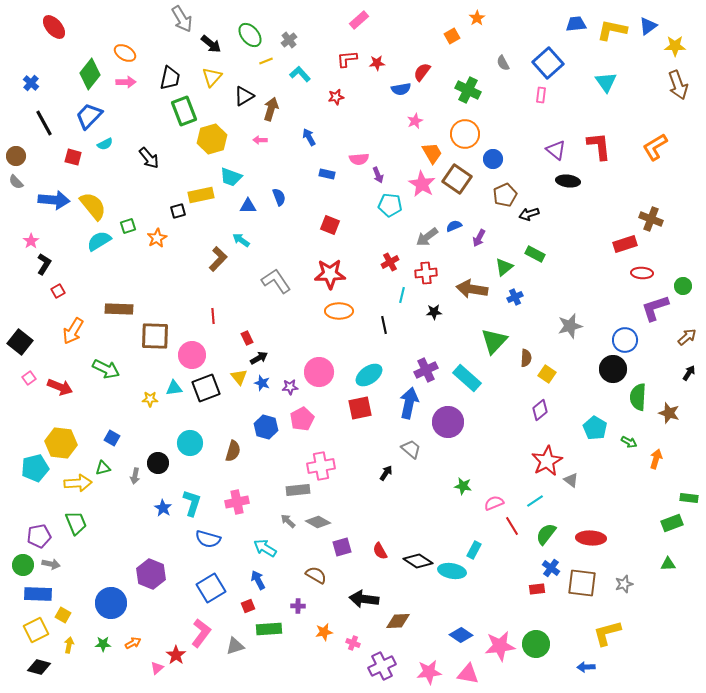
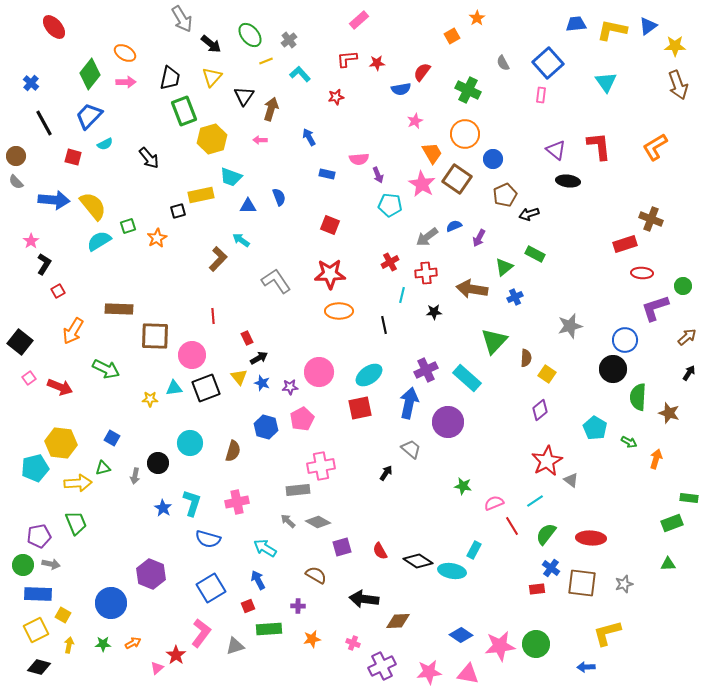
black triangle at (244, 96): rotated 25 degrees counterclockwise
orange star at (324, 632): moved 12 px left, 7 px down
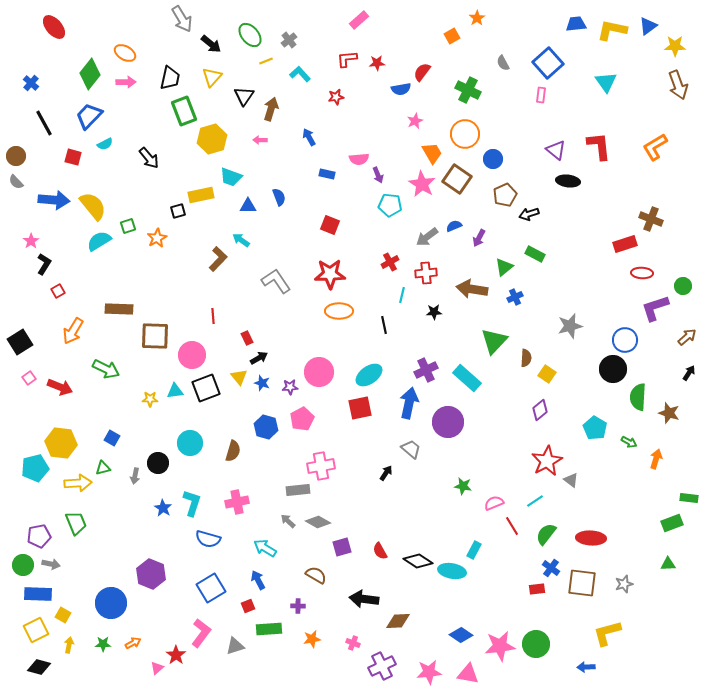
black square at (20, 342): rotated 20 degrees clockwise
cyan triangle at (174, 388): moved 1 px right, 3 px down
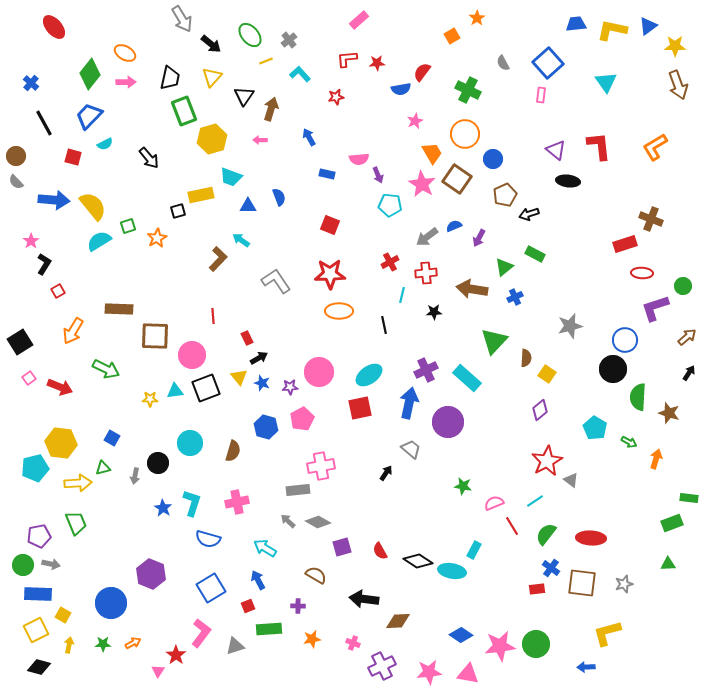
pink triangle at (157, 668): moved 1 px right, 3 px down; rotated 16 degrees counterclockwise
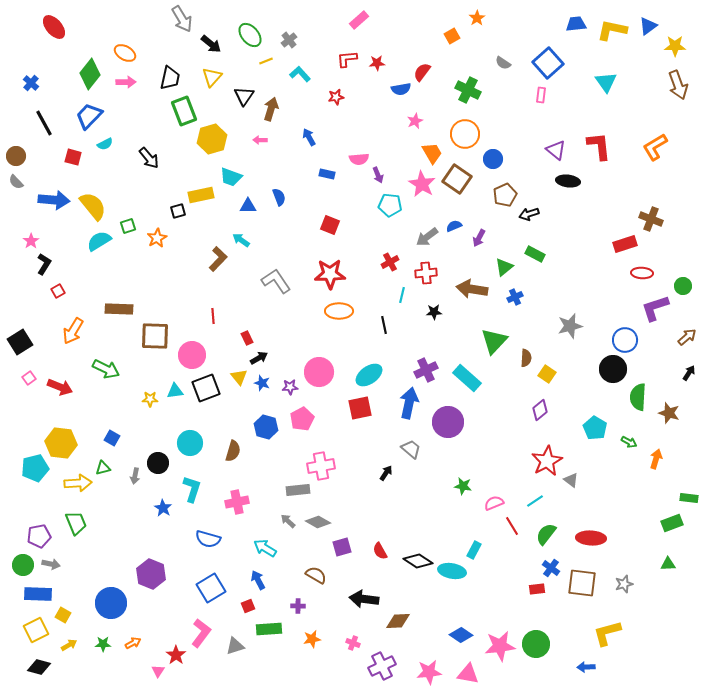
gray semicircle at (503, 63): rotated 28 degrees counterclockwise
cyan L-shape at (192, 503): moved 14 px up
yellow arrow at (69, 645): rotated 49 degrees clockwise
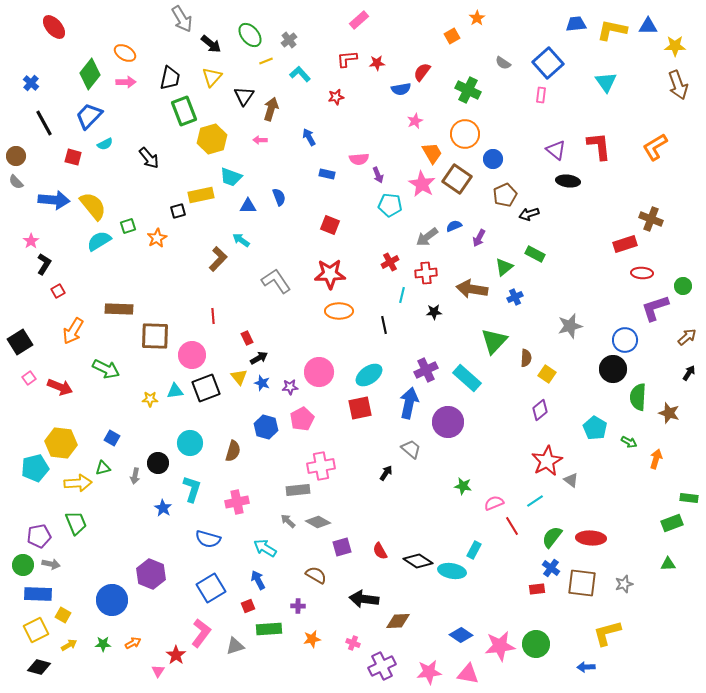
blue triangle at (648, 26): rotated 36 degrees clockwise
green semicircle at (546, 534): moved 6 px right, 3 px down
blue circle at (111, 603): moved 1 px right, 3 px up
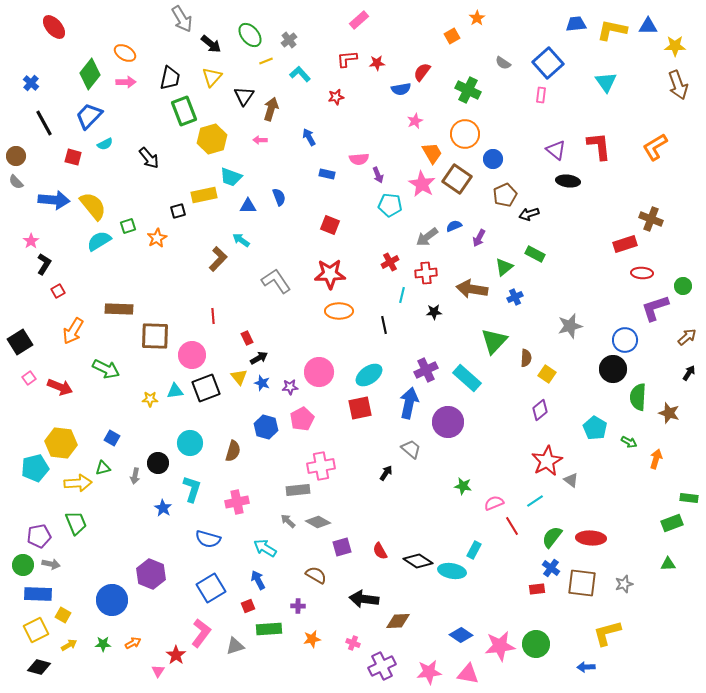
yellow rectangle at (201, 195): moved 3 px right
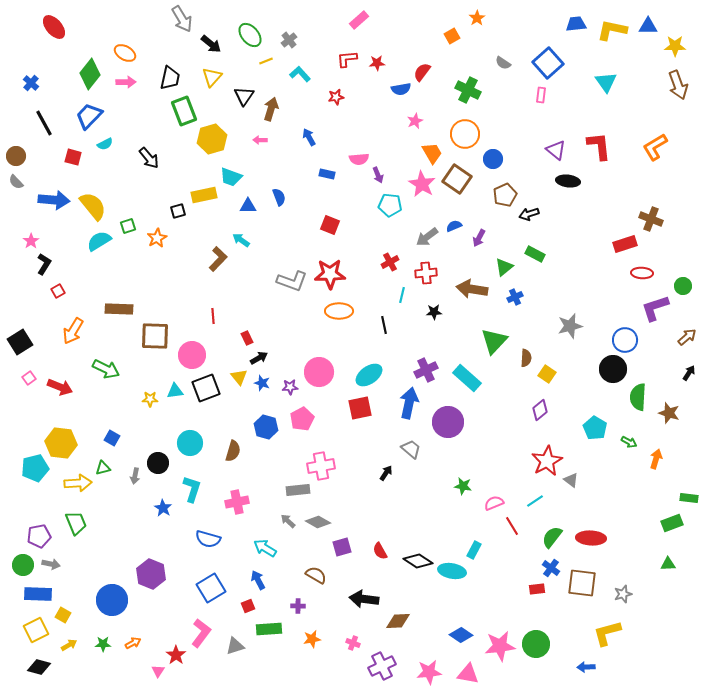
gray L-shape at (276, 281): moved 16 px right; rotated 144 degrees clockwise
gray star at (624, 584): moved 1 px left, 10 px down
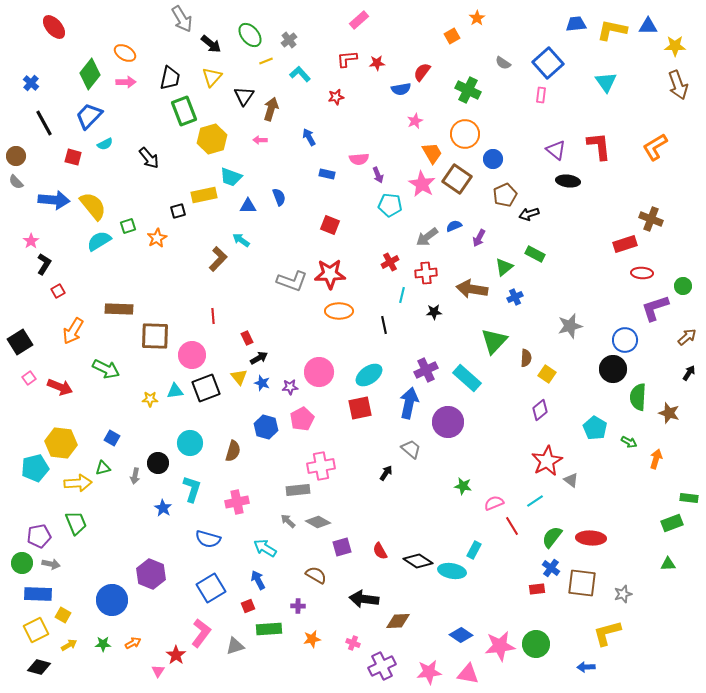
green circle at (23, 565): moved 1 px left, 2 px up
